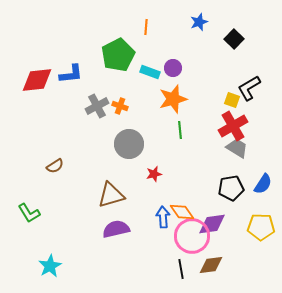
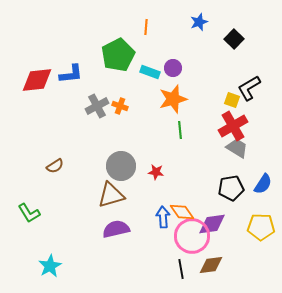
gray circle: moved 8 px left, 22 px down
red star: moved 2 px right, 2 px up; rotated 21 degrees clockwise
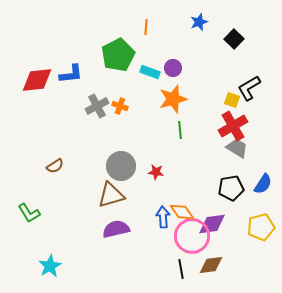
yellow pentagon: rotated 16 degrees counterclockwise
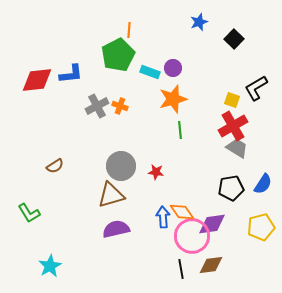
orange line: moved 17 px left, 3 px down
black L-shape: moved 7 px right
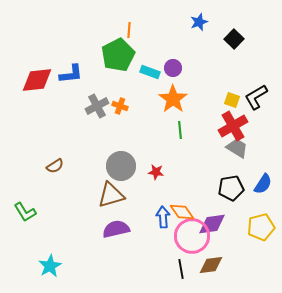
black L-shape: moved 9 px down
orange star: rotated 20 degrees counterclockwise
green L-shape: moved 4 px left, 1 px up
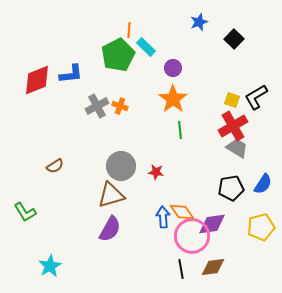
cyan rectangle: moved 4 px left, 25 px up; rotated 24 degrees clockwise
red diamond: rotated 16 degrees counterclockwise
purple semicircle: moved 6 px left; rotated 132 degrees clockwise
brown diamond: moved 2 px right, 2 px down
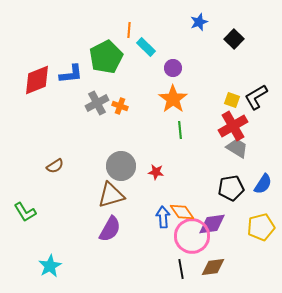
green pentagon: moved 12 px left, 2 px down
gray cross: moved 3 px up
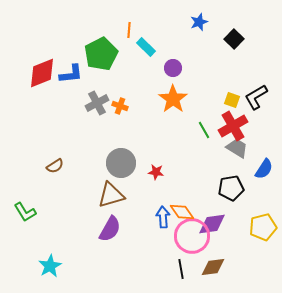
green pentagon: moved 5 px left, 3 px up
red diamond: moved 5 px right, 7 px up
green line: moved 24 px right; rotated 24 degrees counterclockwise
gray circle: moved 3 px up
blue semicircle: moved 1 px right, 15 px up
yellow pentagon: moved 2 px right
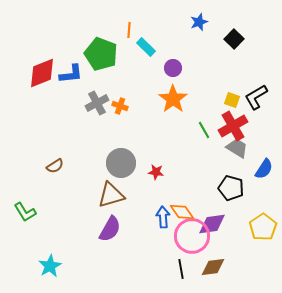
green pentagon: rotated 24 degrees counterclockwise
black pentagon: rotated 25 degrees clockwise
yellow pentagon: rotated 20 degrees counterclockwise
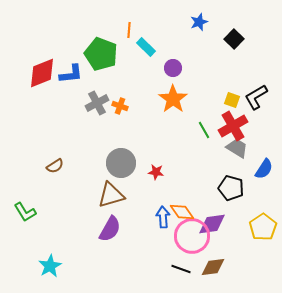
black line: rotated 60 degrees counterclockwise
